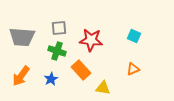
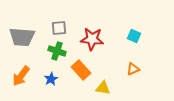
red star: moved 1 px right, 1 px up
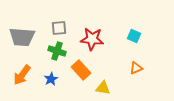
orange triangle: moved 3 px right, 1 px up
orange arrow: moved 1 px right, 1 px up
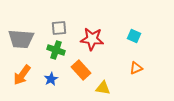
gray trapezoid: moved 1 px left, 2 px down
green cross: moved 1 px left, 1 px up
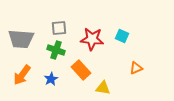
cyan square: moved 12 px left
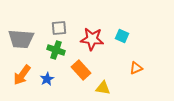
blue star: moved 4 px left
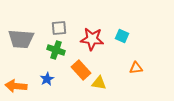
orange triangle: rotated 16 degrees clockwise
orange arrow: moved 6 px left, 11 px down; rotated 60 degrees clockwise
yellow triangle: moved 4 px left, 5 px up
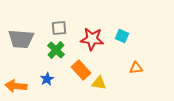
green cross: rotated 24 degrees clockwise
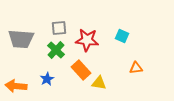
red star: moved 5 px left, 1 px down
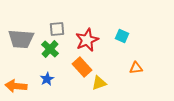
gray square: moved 2 px left, 1 px down
red star: rotated 30 degrees counterclockwise
green cross: moved 6 px left, 1 px up
orange rectangle: moved 1 px right, 3 px up
yellow triangle: rotated 28 degrees counterclockwise
